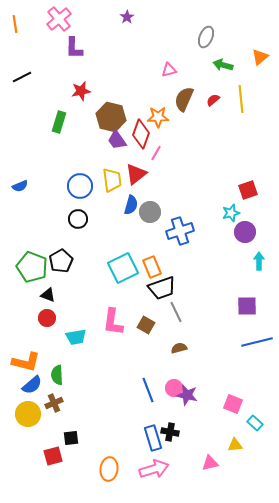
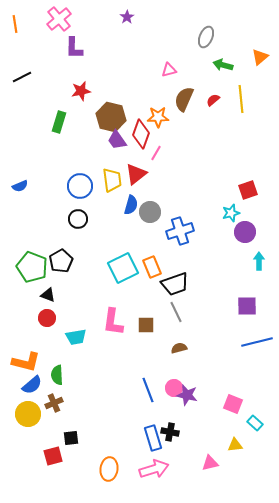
black trapezoid at (162, 288): moved 13 px right, 4 px up
brown square at (146, 325): rotated 30 degrees counterclockwise
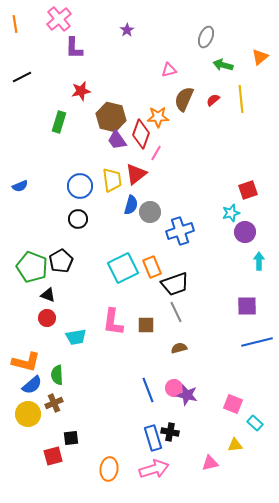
purple star at (127, 17): moved 13 px down
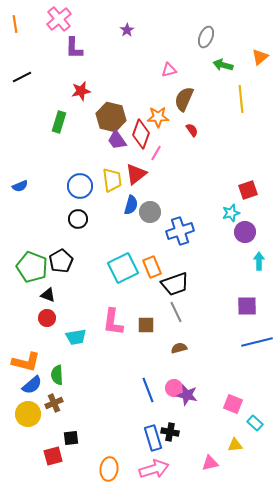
red semicircle at (213, 100): moved 21 px left, 30 px down; rotated 96 degrees clockwise
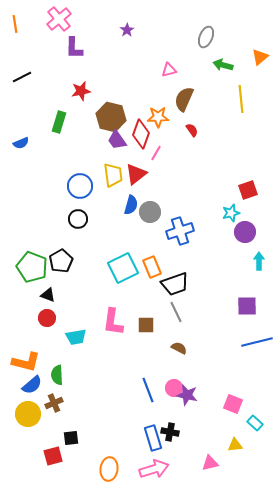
yellow trapezoid at (112, 180): moved 1 px right, 5 px up
blue semicircle at (20, 186): moved 1 px right, 43 px up
brown semicircle at (179, 348): rotated 42 degrees clockwise
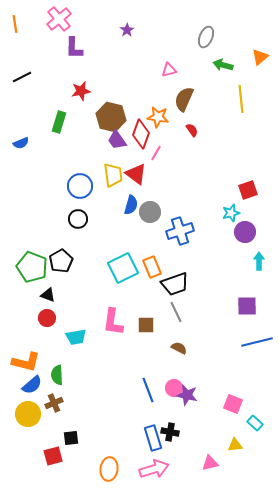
orange star at (158, 117): rotated 10 degrees clockwise
red triangle at (136, 174): rotated 45 degrees counterclockwise
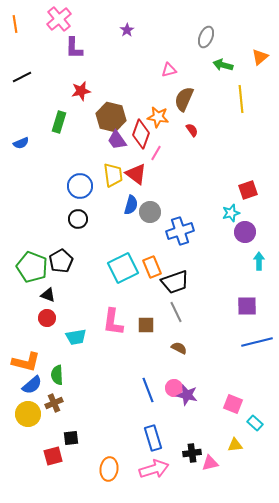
black trapezoid at (175, 284): moved 2 px up
black cross at (170, 432): moved 22 px right, 21 px down; rotated 18 degrees counterclockwise
